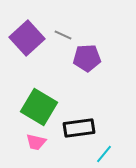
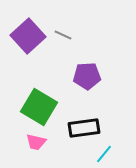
purple square: moved 1 px right, 2 px up
purple pentagon: moved 18 px down
black rectangle: moved 5 px right
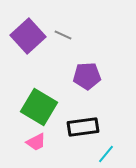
black rectangle: moved 1 px left, 1 px up
pink trapezoid: rotated 40 degrees counterclockwise
cyan line: moved 2 px right
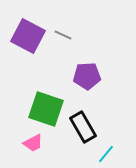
purple square: rotated 20 degrees counterclockwise
green square: moved 7 px right, 2 px down; rotated 12 degrees counterclockwise
black rectangle: rotated 68 degrees clockwise
pink trapezoid: moved 3 px left, 1 px down
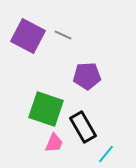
pink trapezoid: moved 21 px right; rotated 40 degrees counterclockwise
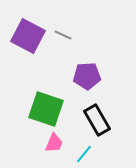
black rectangle: moved 14 px right, 7 px up
cyan line: moved 22 px left
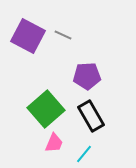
green square: rotated 30 degrees clockwise
black rectangle: moved 6 px left, 4 px up
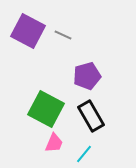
purple square: moved 5 px up
purple pentagon: rotated 12 degrees counterclockwise
green square: rotated 21 degrees counterclockwise
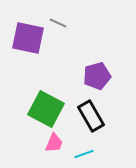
purple square: moved 7 px down; rotated 16 degrees counterclockwise
gray line: moved 5 px left, 12 px up
purple pentagon: moved 10 px right
cyan line: rotated 30 degrees clockwise
